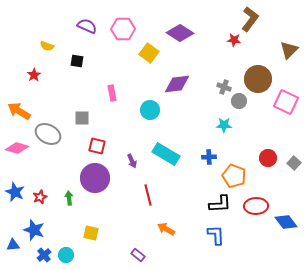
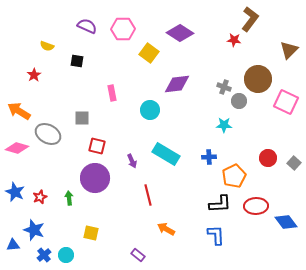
orange pentagon at (234, 176): rotated 25 degrees clockwise
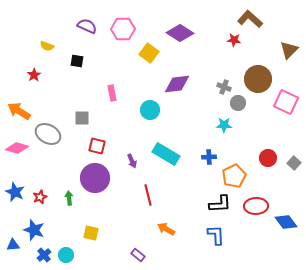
brown L-shape at (250, 19): rotated 85 degrees counterclockwise
gray circle at (239, 101): moved 1 px left, 2 px down
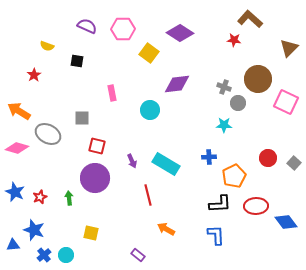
brown triangle at (289, 50): moved 2 px up
cyan rectangle at (166, 154): moved 10 px down
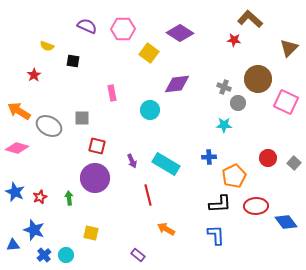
black square at (77, 61): moved 4 px left
gray ellipse at (48, 134): moved 1 px right, 8 px up
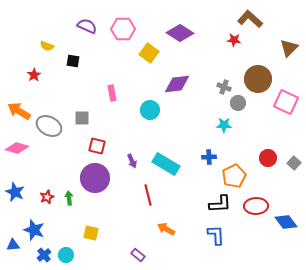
red star at (40, 197): moved 7 px right
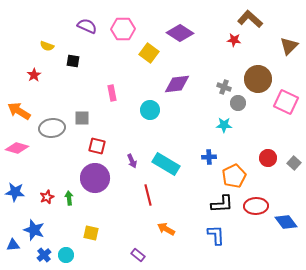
brown triangle at (289, 48): moved 2 px up
gray ellipse at (49, 126): moved 3 px right, 2 px down; rotated 35 degrees counterclockwise
blue star at (15, 192): rotated 18 degrees counterclockwise
black L-shape at (220, 204): moved 2 px right
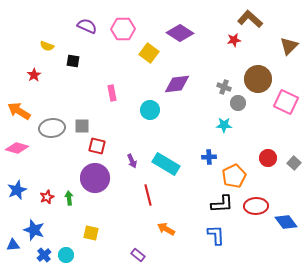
red star at (234, 40): rotated 16 degrees counterclockwise
gray square at (82, 118): moved 8 px down
blue star at (15, 192): moved 2 px right, 2 px up; rotated 30 degrees counterclockwise
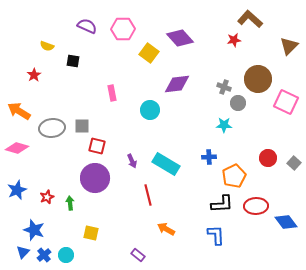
purple diamond at (180, 33): moved 5 px down; rotated 16 degrees clockwise
green arrow at (69, 198): moved 1 px right, 5 px down
blue triangle at (13, 245): moved 10 px right, 7 px down; rotated 40 degrees counterclockwise
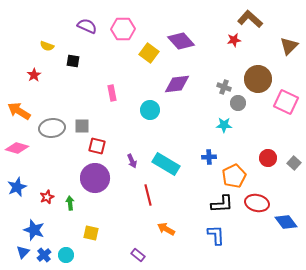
purple diamond at (180, 38): moved 1 px right, 3 px down
blue star at (17, 190): moved 3 px up
red ellipse at (256, 206): moved 1 px right, 3 px up; rotated 15 degrees clockwise
